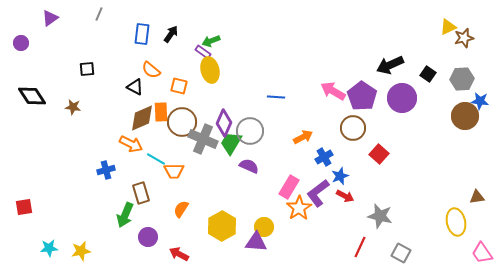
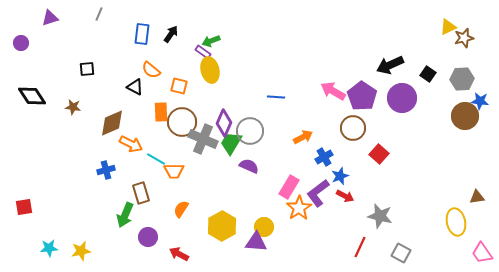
purple triangle at (50, 18): rotated 18 degrees clockwise
brown diamond at (142, 118): moved 30 px left, 5 px down
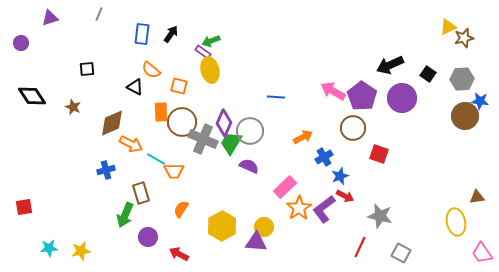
brown star at (73, 107): rotated 14 degrees clockwise
red square at (379, 154): rotated 24 degrees counterclockwise
pink rectangle at (289, 187): moved 4 px left; rotated 15 degrees clockwise
purple L-shape at (318, 193): moved 6 px right, 16 px down
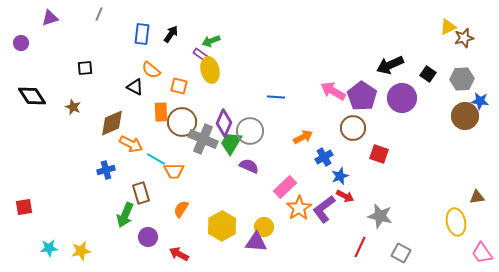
purple rectangle at (203, 52): moved 2 px left, 3 px down
black square at (87, 69): moved 2 px left, 1 px up
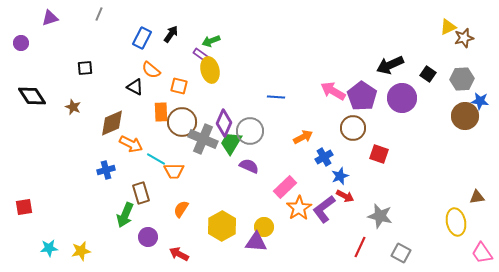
blue rectangle at (142, 34): moved 4 px down; rotated 20 degrees clockwise
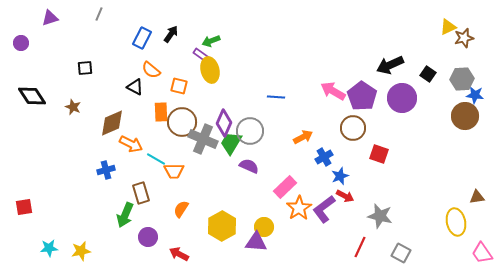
blue star at (480, 101): moved 5 px left, 6 px up
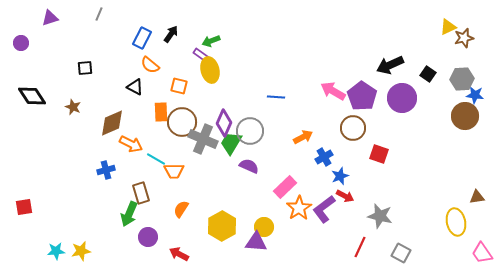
orange semicircle at (151, 70): moved 1 px left, 5 px up
green arrow at (125, 215): moved 4 px right, 1 px up
cyan star at (49, 248): moved 7 px right, 3 px down
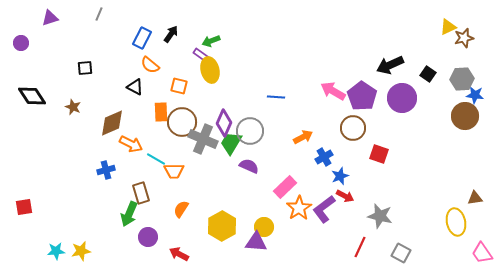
brown triangle at (477, 197): moved 2 px left, 1 px down
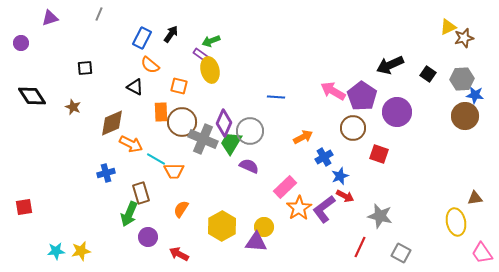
purple circle at (402, 98): moved 5 px left, 14 px down
blue cross at (106, 170): moved 3 px down
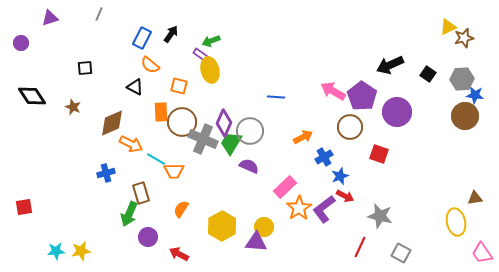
brown circle at (353, 128): moved 3 px left, 1 px up
